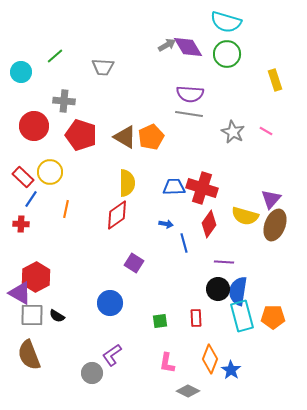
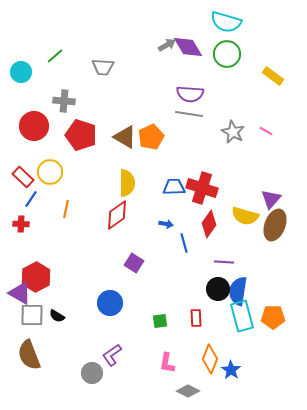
yellow rectangle at (275, 80): moved 2 px left, 4 px up; rotated 35 degrees counterclockwise
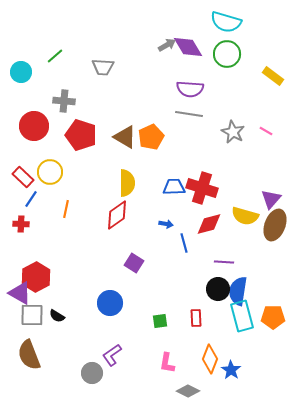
purple semicircle at (190, 94): moved 5 px up
red diamond at (209, 224): rotated 40 degrees clockwise
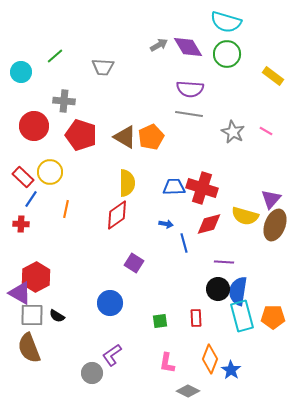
gray arrow at (167, 45): moved 8 px left
brown semicircle at (29, 355): moved 7 px up
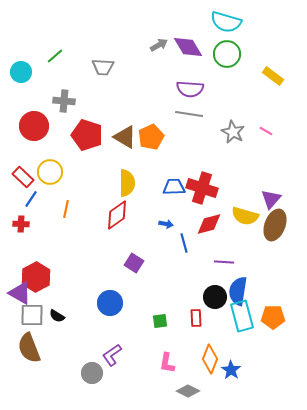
red pentagon at (81, 135): moved 6 px right
black circle at (218, 289): moved 3 px left, 8 px down
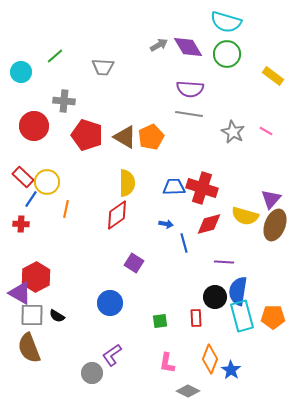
yellow circle at (50, 172): moved 3 px left, 10 px down
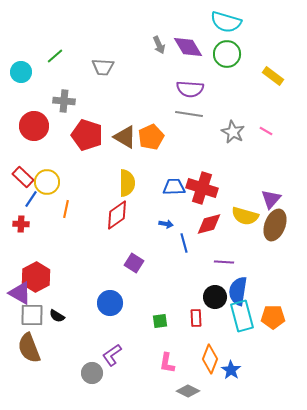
gray arrow at (159, 45): rotated 96 degrees clockwise
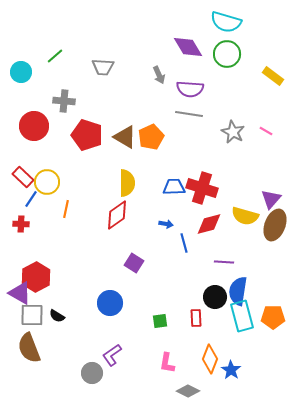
gray arrow at (159, 45): moved 30 px down
